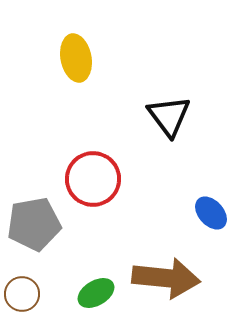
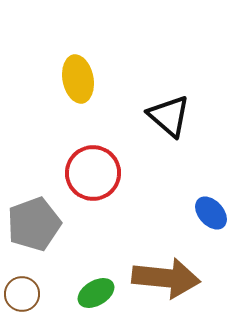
yellow ellipse: moved 2 px right, 21 px down
black triangle: rotated 12 degrees counterclockwise
red circle: moved 6 px up
gray pentagon: rotated 10 degrees counterclockwise
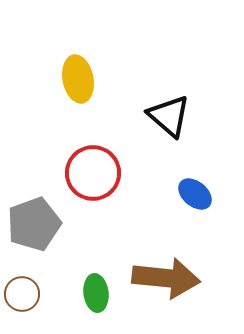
blue ellipse: moved 16 px left, 19 px up; rotated 8 degrees counterclockwise
green ellipse: rotated 66 degrees counterclockwise
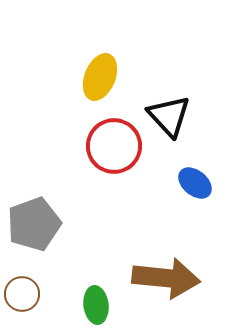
yellow ellipse: moved 22 px right, 2 px up; rotated 33 degrees clockwise
black triangle: rotated 6 degrees clockwise
red circle: moved 21 px right, 27 px up
blue ellipse: moved 11 px up
green ellipse: moved 12 px down
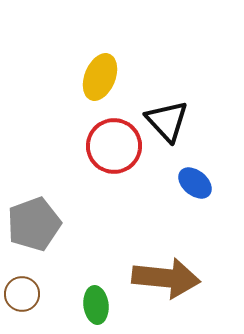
black triangle: moved 2 px left, 5 px down
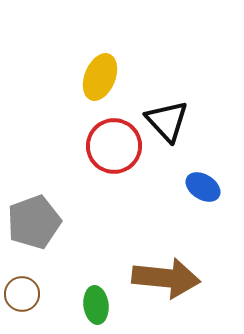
blue ellipse: moved 8 px right, 4 px down; rotated 8 degrees counterclockwise
gray pentagon: moved 2 px up
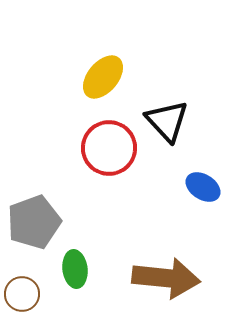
yellow ellipse: moved 3 px right; rotated 18 degrees clockwise
red circle: moved 5 px left, 2 px down
green ellipse: moved 21 px left, 36 px up
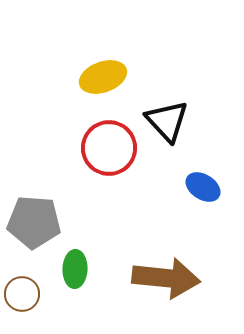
yellow ellipse: rotated 30 degrees clockwise
gray pentagon: rotated 24 degrees clockwise
green ellipse: rotated 9 degrees clockwise
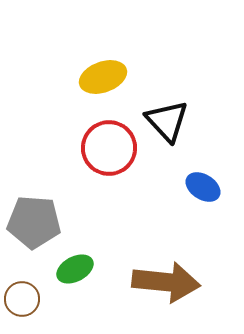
green ellipse: rotated 60 degrees clockwise
brown arrow: moved 4 px down
brown circle: moved 5 px down
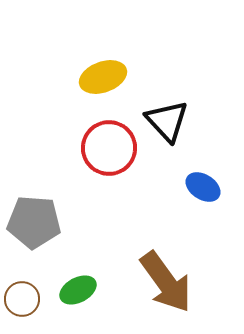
green ellipse: moved 3 px right, 21 px down
brown arrow: rotated 48 degrees clockwise
